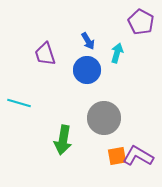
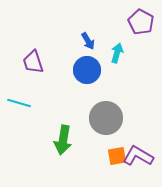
purple trapezoid: moved 12 px left, 8 px down
gray circle: moved 2 px right
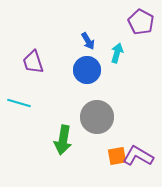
gray circle: moved 9 px left, 1 px up
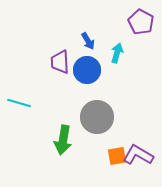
purple trapezoid: moved 27 px right; rotated 15 degrees clockwise
purple L-shape: moved 1 px up
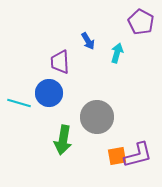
blue circle: moved 38 px left, 23 px down
purple L-shape: rotated 136 degrees clockwise
